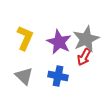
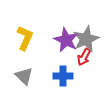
purple star: moved 7 px right, 2 px up
blue cross: moved 5 px right; rotated 12 degrees counterclockwise
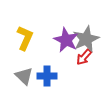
red arrow: rotated 12 degrees clockwise
blue cross: moved 16 px left
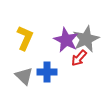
red arrow: moved 5 px left, 1 px down
blue cross: moved 4 px up
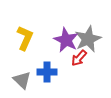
gray star: moved 2 px right
gray triangle: moved 2 px left, 4 px down
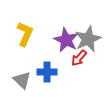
yellow L-shape: moved 4 px up
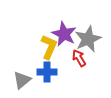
yellow L-shape: moved 24 px right, 13 px down
purple star: moved 2 px left, 6 px up
red arrow: rotated 108 degrees clockwise
gray triangle: rotated 36 degrees clockwise
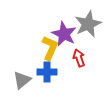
gray star: moved 15 px up
yellow L-shape: moved 1 px right, 1 px down
red arrow: rotated 12 degrees clockwise
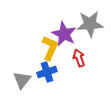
gray star: moved 2 px right; rotated 20 degrees clockwise
blue cross: rotated 18 degrees counterclockwise
gray triangle: rotated 12 degrees counterclockwise
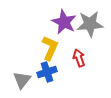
purple star: moved 12 px up
